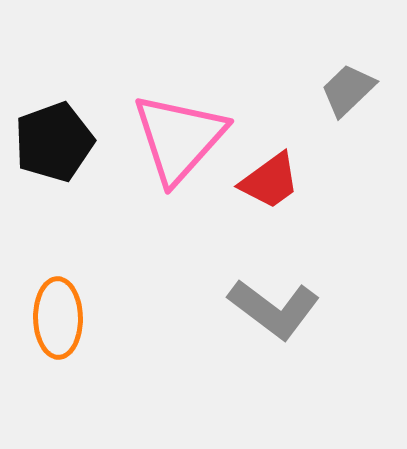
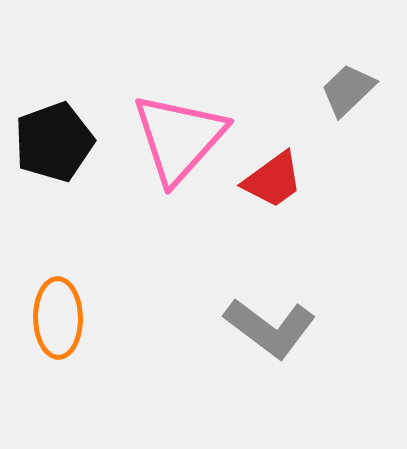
red trapezoid: moved 3 px right, 1 px up
gray L-shape: moved 4 px left, 19 px down
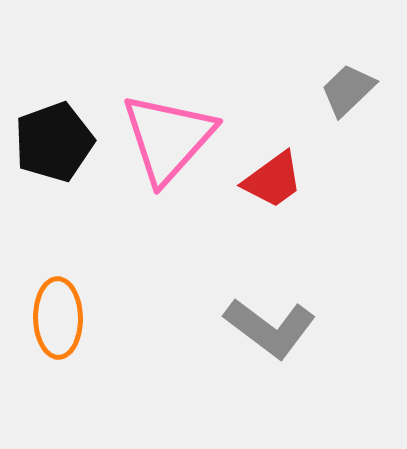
pink triangle: moved 11 px left
